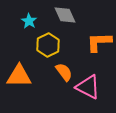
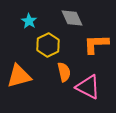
gray diamond: moved 7 px right, 3 px down
orange L-shape: moved 3 px left, 2 px down
orange semicircle: rotated 24 degrees clockwise
orange triangle: rotated 16 degrees counterclockwise
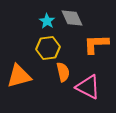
cyan star: moved 18 px right
yellow hexagon: moved 3 px down; rotated 20 degrees clockwise
orange semicircle: moved 1 px left
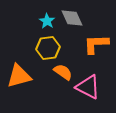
orange semicircle: rotated 42 degrees counterclockwise
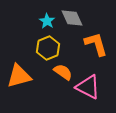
orange L-shape: rotated 76 degrees clockwise
yellow hexagon: rotated 15 degrees counterclockwise
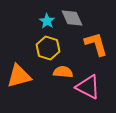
yellow hexagon: rotated 20 degrees counterclockwise
orange semicircle: rotated 30 degrees counterclockwise
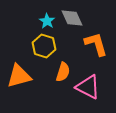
yellow hexagon: moved 4 px left, 2 px up
orange semicircle: rotated 102 degrees clockwise
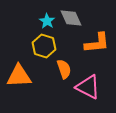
gray diamond: moved 1 px left
orange L-shape: moved 1 px right, 1 px up; rotated 100 degrees clockwise
orange semicircle: moved 1 px right, 3 px up; rotated 36 degrees counterclockwise
orange triangle: rotated 12 degrees clockwise
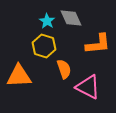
orange L-shape: moved 1 px right, 1 px down
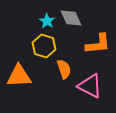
pink triangle: moved 2 px right, 1 px up
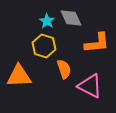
orange L-shape: moved 1 px left, 1 px up
